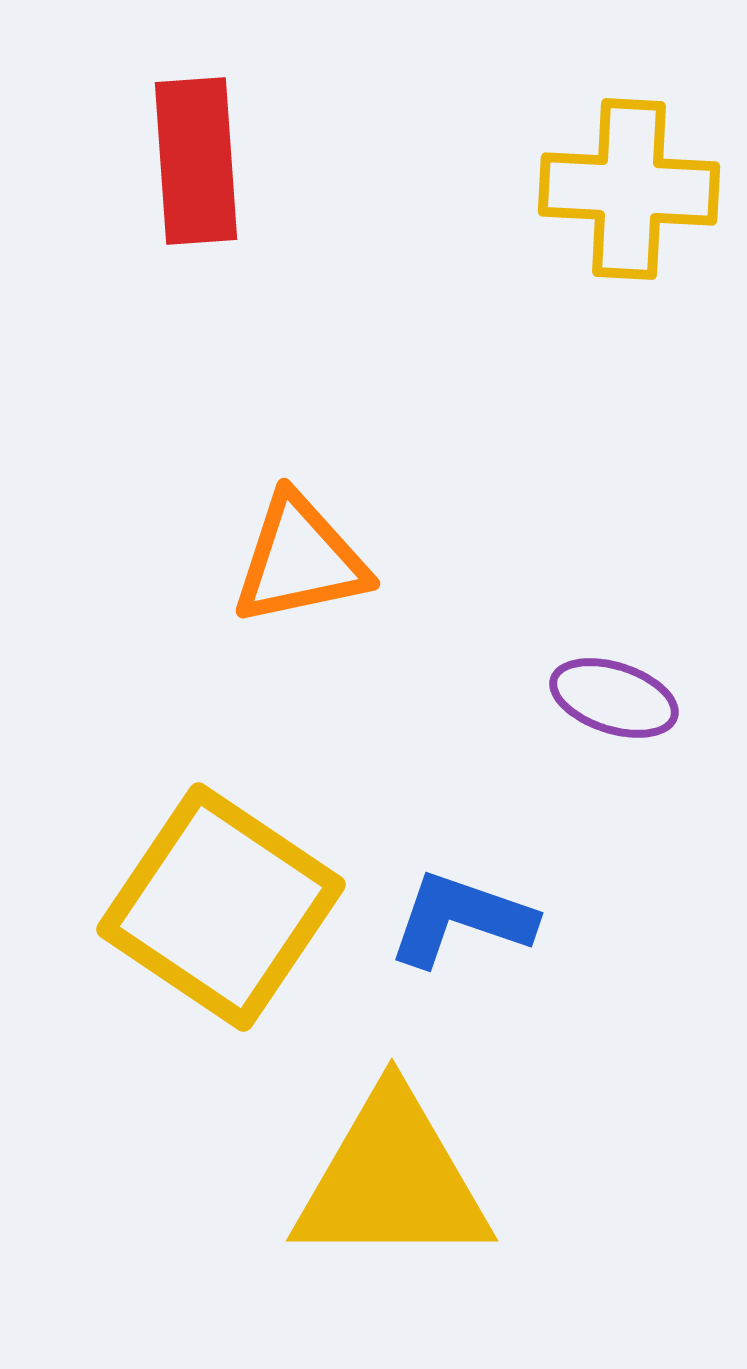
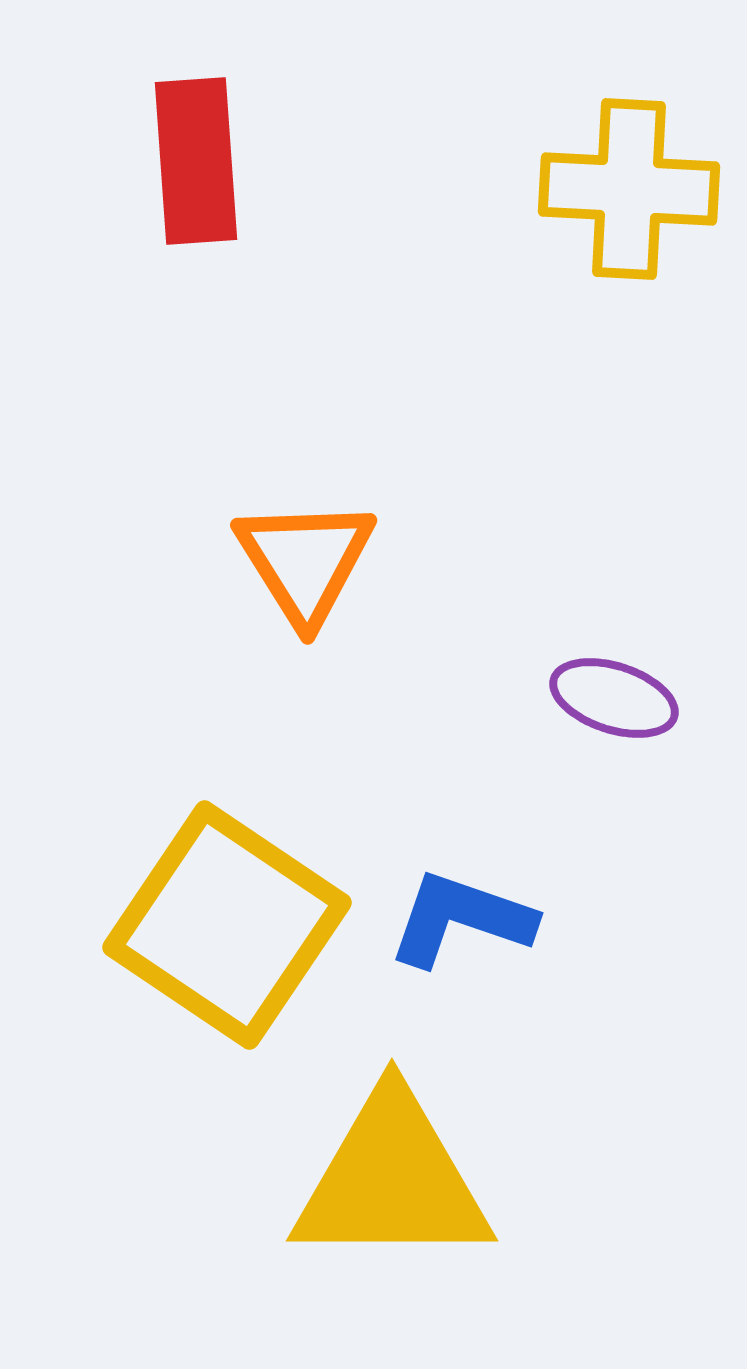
orange triangle: moved 5 px right, 1 px down; rotated 50 degrees counterclockwise
yellow square: moved 6 px right, 18 px down
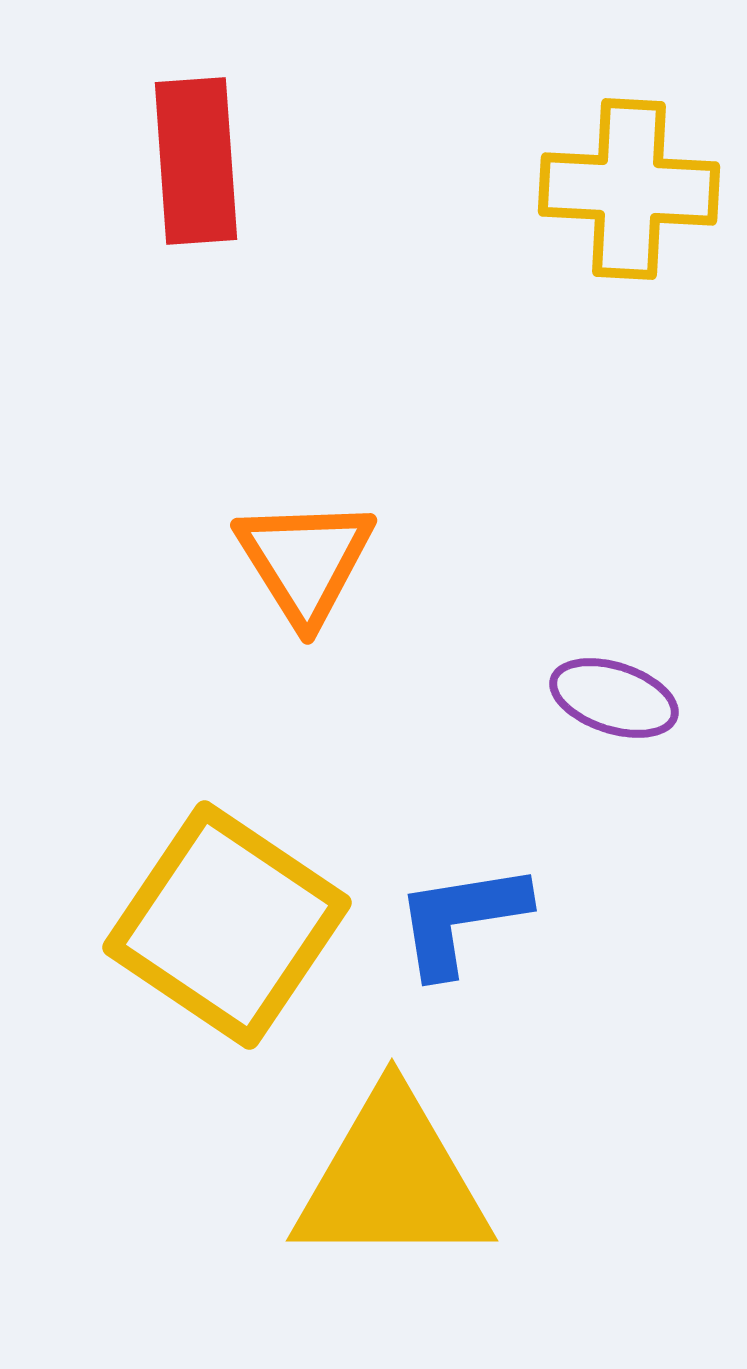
blue L-shape: rotated 28 degrees counterclockwise
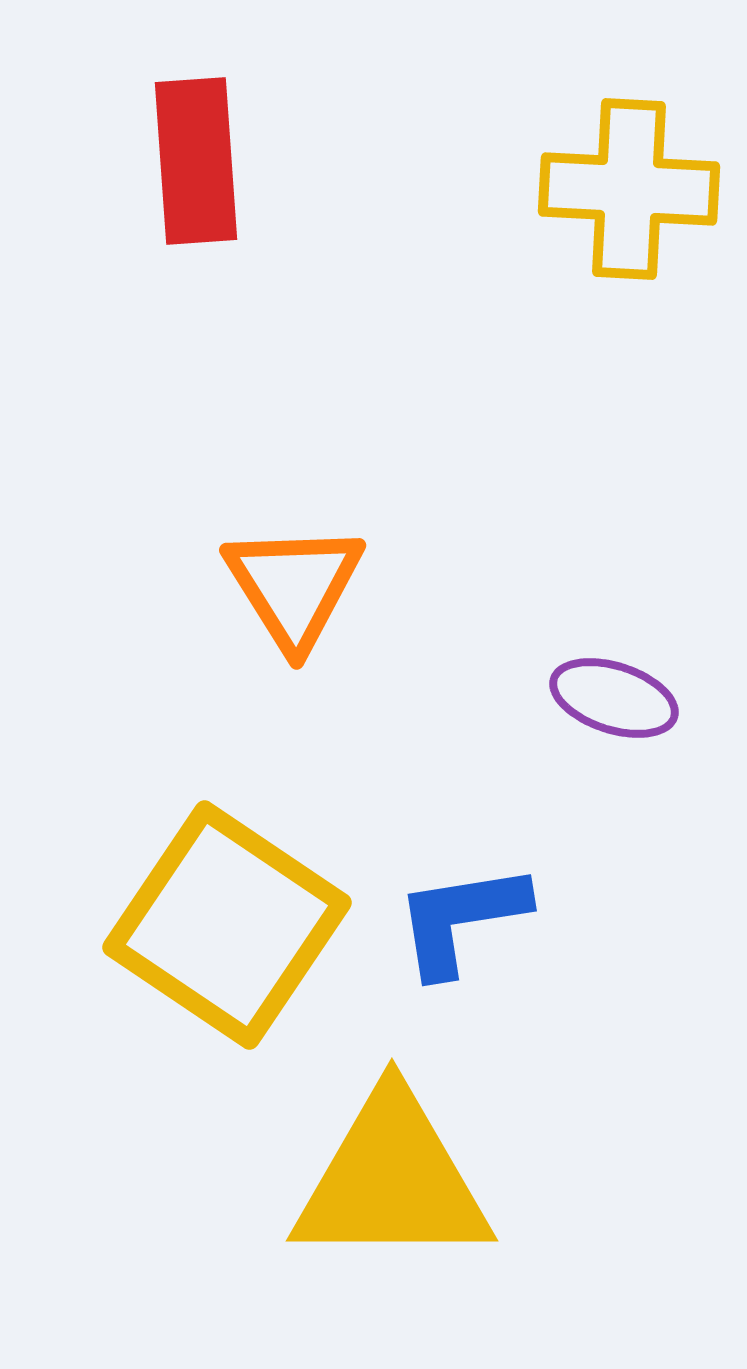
orange triangle: moved 11 px left, 25 px down
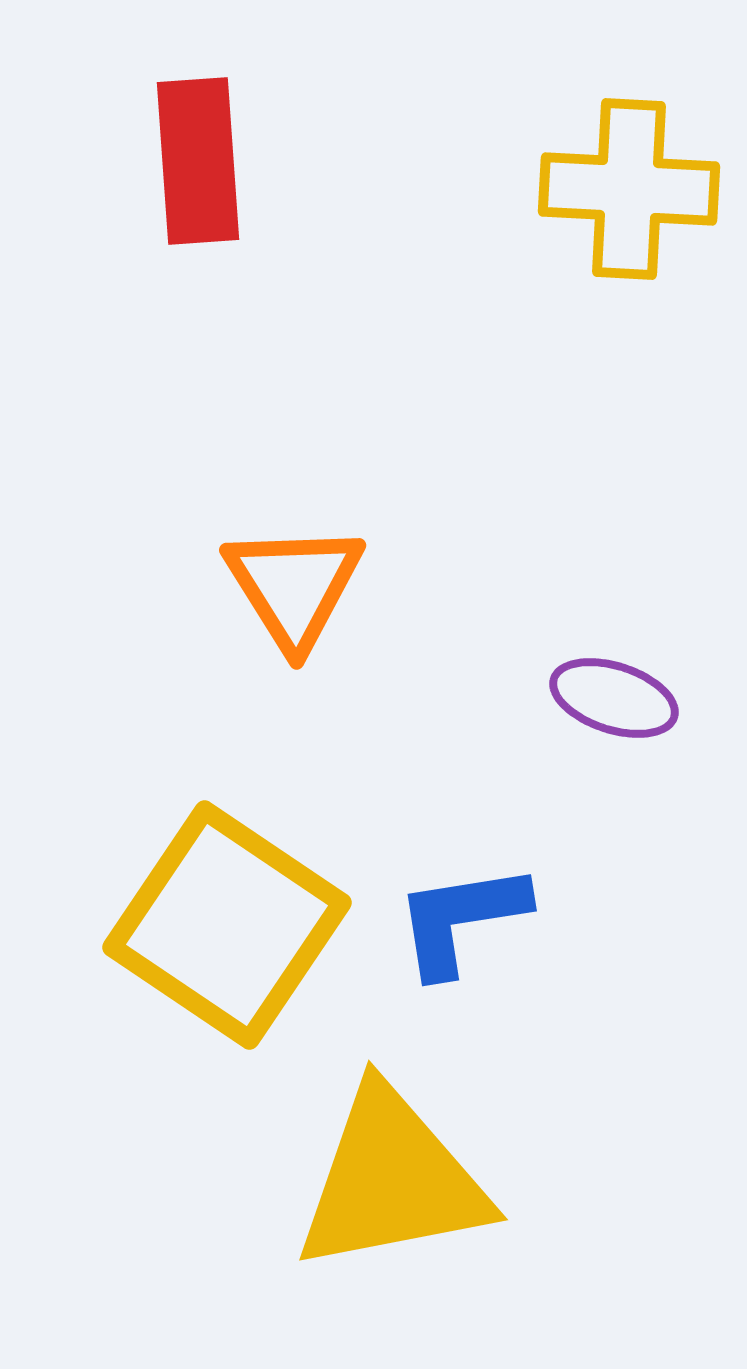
red rectangle: moved 2 px right
yellow triangle: rotated 11 degrees counterclockwise
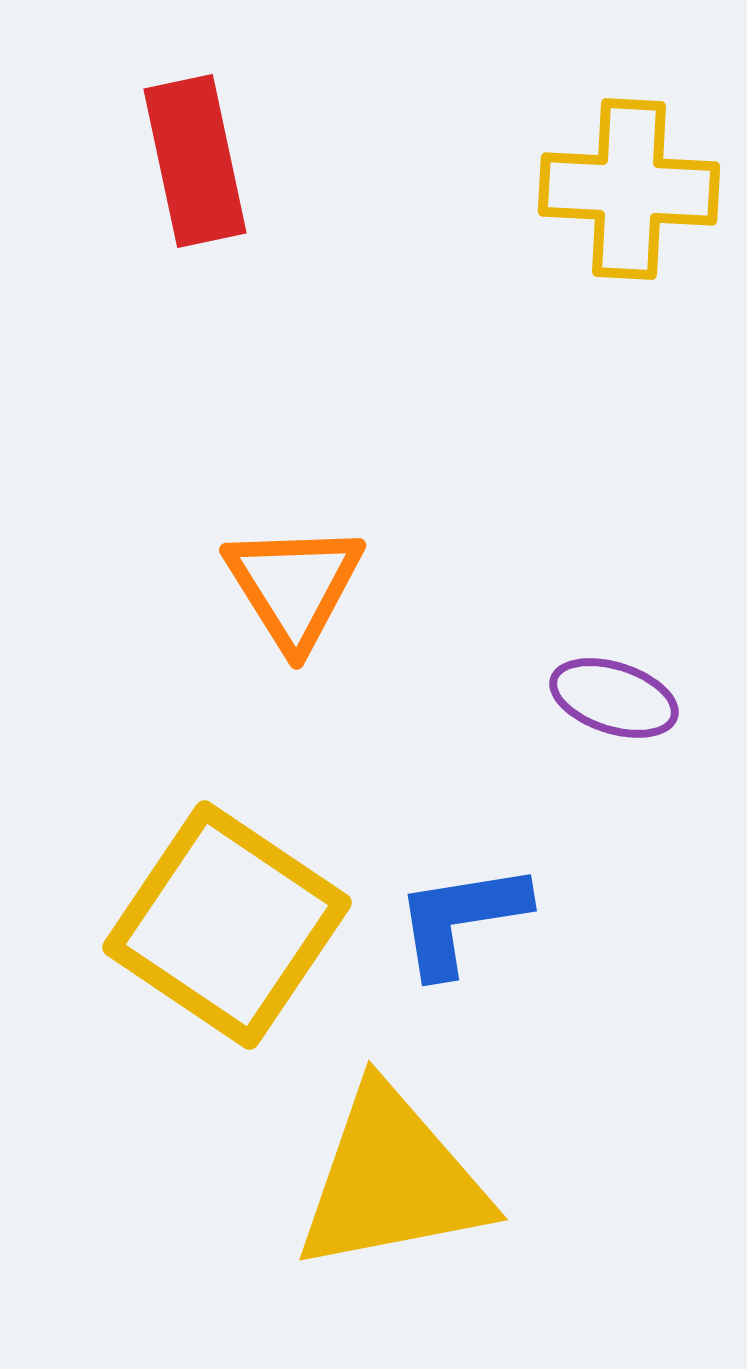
red rectangle: moved 3 px left; rotated 8 degrees counterclockwise
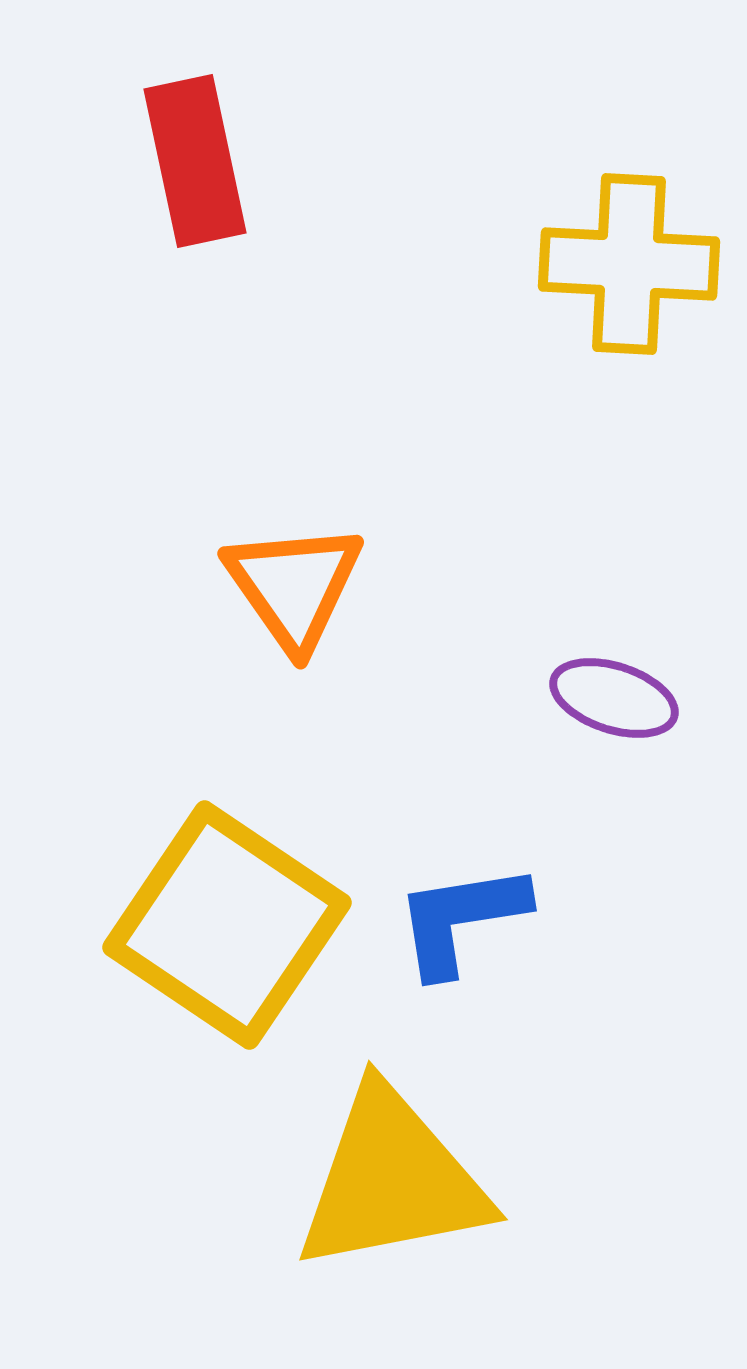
yellow cross: moved 75 px down
orange triangle: rotated 3 degrees counterclockwise
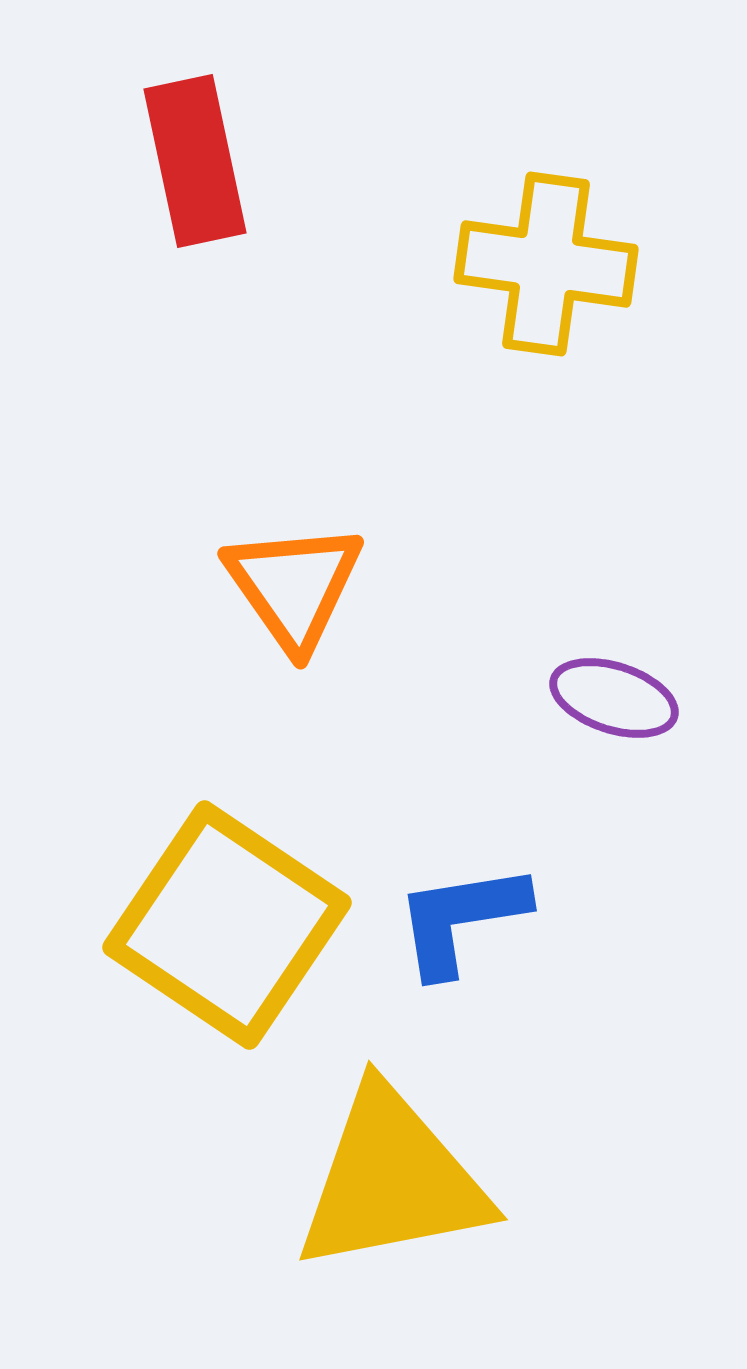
yellow cross: moved 83 px left; rotated 5 degrees clockwise
